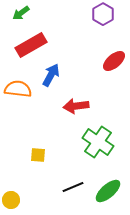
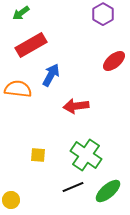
green cross: moved 12 px left, 13 px down
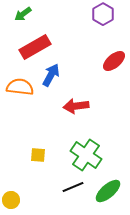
green arrow: moved 2 px right, 1 px down
red rectangle: moved 4 px right, 2 px down
orange semicircle: moved 2 px right, 2 px up
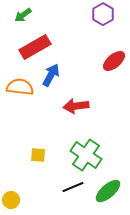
green arrow: moved 1 px down
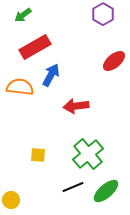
green cross: moved 2 px right, 1 px up; rotated 16 degrees clockwise
green ellipse: moved 2 px left
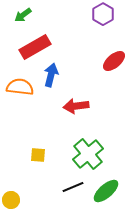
blue arrow: rotated 15 degrees counterclockwise
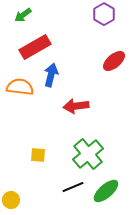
purple hexagon: moved 1 px right
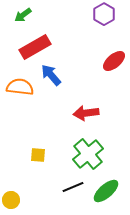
blue arrow: rotated 55 degrees counterclockwise
red arrow: moved 10 px right, 7 px down
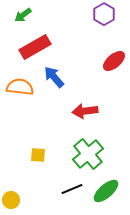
blue arrow: moved 3 px right, 2 px down
red arrow: moved 1 px left, 2 px up
black line: moved 1 px left, 2 px down
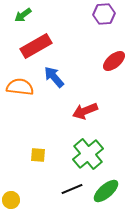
purple hexagon: rotated 25 degrees clockwise
red rectangle: moved 1 px right, 1 px up
red arrow: rotated 15 degrees counterclockwise
